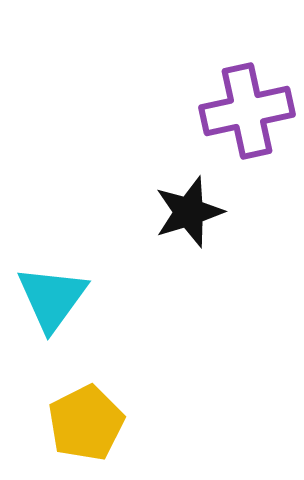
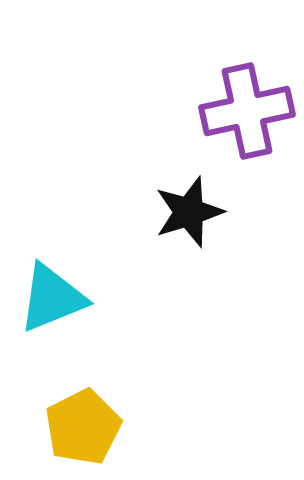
cyan triangle: rotated 32 degrees clockwise
yellow pentagon: moved 3 px left, 4 px down
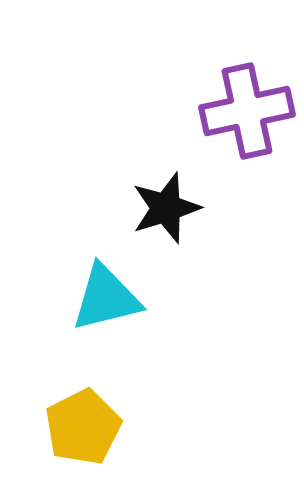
black star: moved 23 px left, 4 px up
cyan triangle: moved 54 px right; rotated 8 degrees clockwise
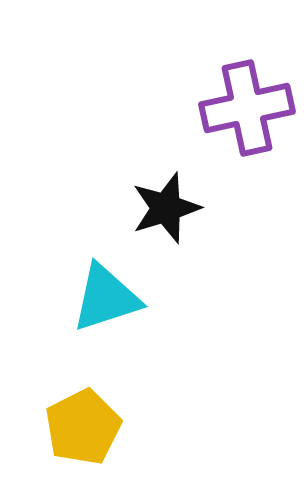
purple cross: moved 3 px up
cyan triangle: rotated 4 degrees counterclockwise
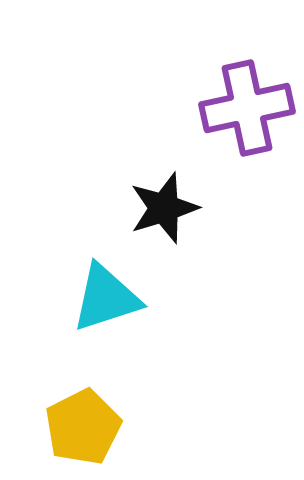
black star: moved 2 px left
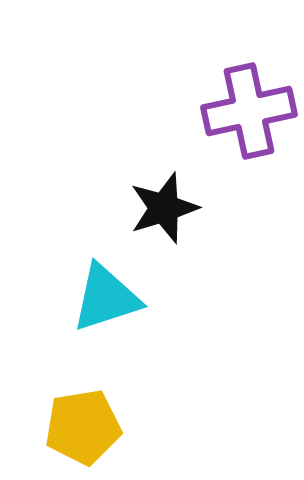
purple cross: moved 2 px right, 3 px down
yellow pentagon: rotated 18 degrees clockwise
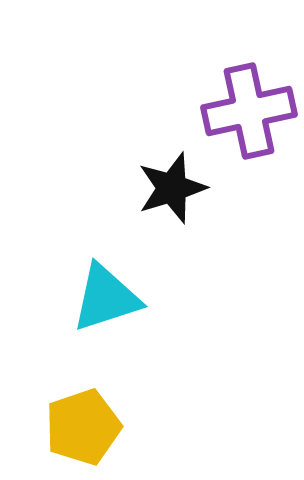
black star: moved 8 px right, 20 px up
yellow pentagon: rotated 10 degrees counterclockwise
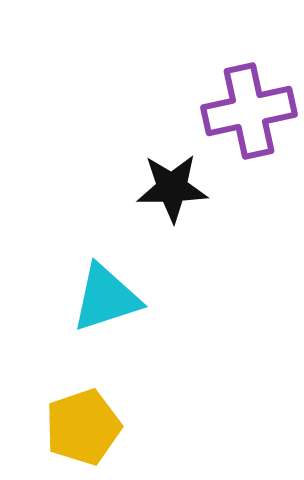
black star: rotated 16 degrees clockwise
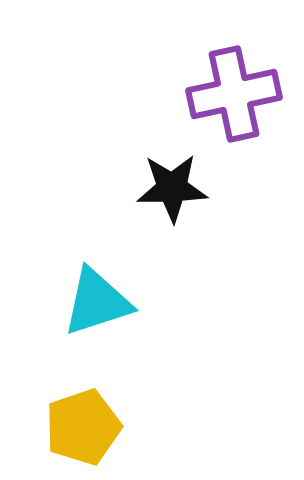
purple cross: moved 15 px left, 17 px up
cyan triangle: moved 9 px left, 4 px down
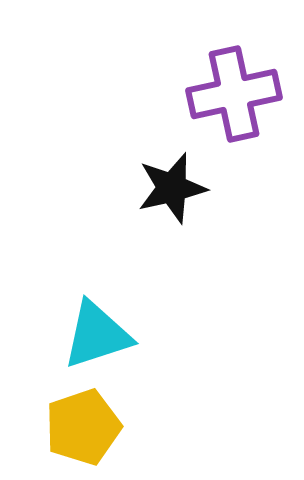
black star: rotated 12 degrees counterclockwise
cyan triangle: moved 33 px down
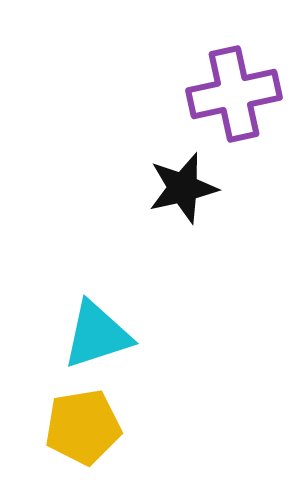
black star: moved 11 px right
yellow pentagon: rotated 10 degrees clockwise
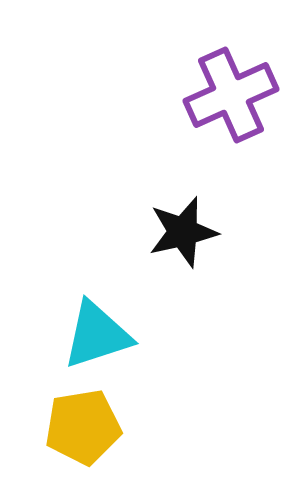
purple cross: moved 3 px left, 1 px down; rotated 12 degrees counterclockwise
black star: moved 44 px down
